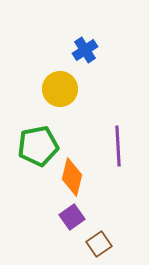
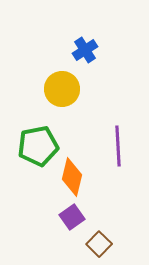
yellow circle: moved 2 px right
brown square: rotated 10 degrees counterclockwise
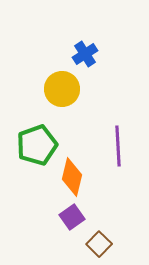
blue cross: moved 4 px down
green pentagon: moved 1 px left, 1 px up; rotated 9 degrees counterclockwise
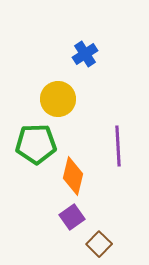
yellow circle: moved 4 px left, 10 px down
green pentagon: moved 1 px left, 1 px up; rotated 18 degrees clockwise
orange diamond: moved 1 px right, 1 px up
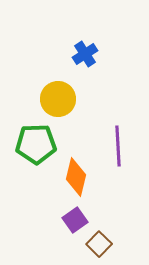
orange diamond: moved 3 px right, 1 px down
purple square: moved 3 px right, 3 px down
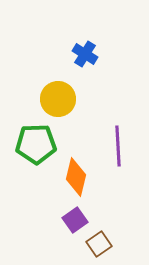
blue cross: rotated 25 degrees counterclockwise
brown square: rotated 10 degrees clockwise
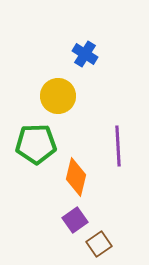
yellow circle: moved 3 px up
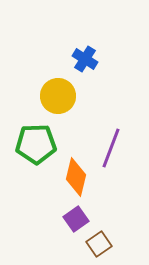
blue cross: moved 5 px down
purple line: moved 7 px left, 2 px down; rotated 24 degrees clockwise
purple square: moved 1 px right, 1 px up
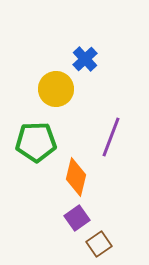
blue cross: rotated 15 degrees clockwise
yellow circle: moved 2 px left, 7 px up
green pentagon: moved 2 px up
purple line: moved 11 px up
purple square: moved 1 px right, 1 px up
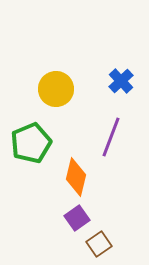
blue cross: moved 36 px right, 22 px down
green pentagon: moved 5 px left, 1 px down; rotated 21 degrees counterclockwise
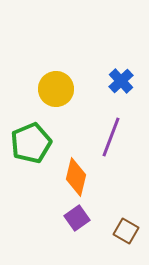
brown square: moved 27 px right, 13 px up; rotated 25 degrees counterclockwise
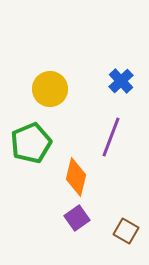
yellow circle: moved 6 px left
